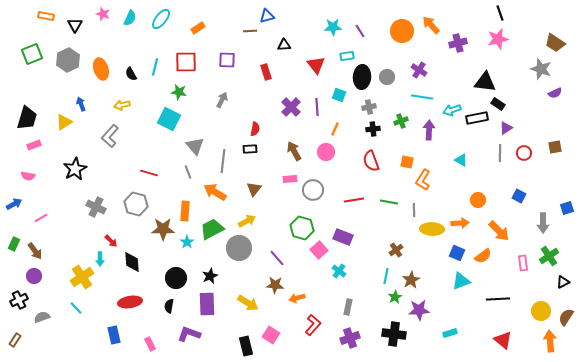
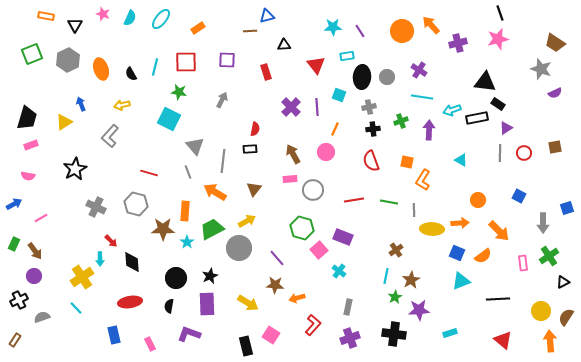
pink rectangle at (34, 145): moved 3 px left
brown arrow at (294, 151): moved 1 px left, 3 px down
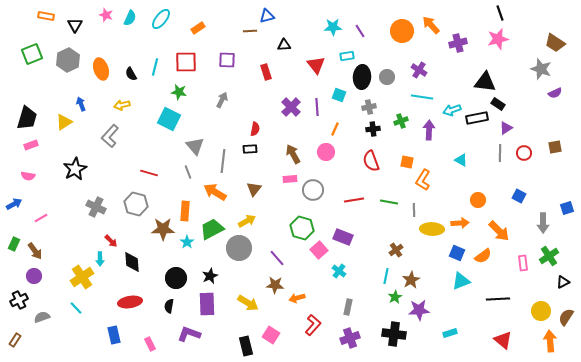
pink star at (103, 14): moved 3 px right, 1 px down
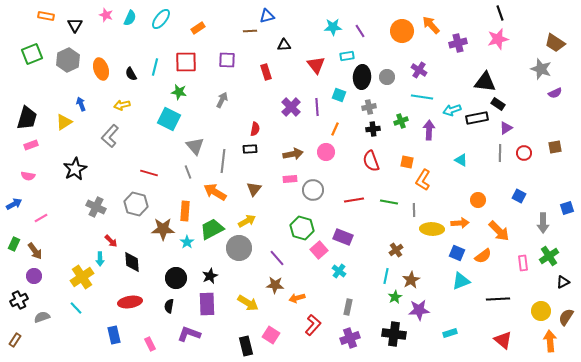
brown arrow at (293, 154): rotated 108 degrees clockwise
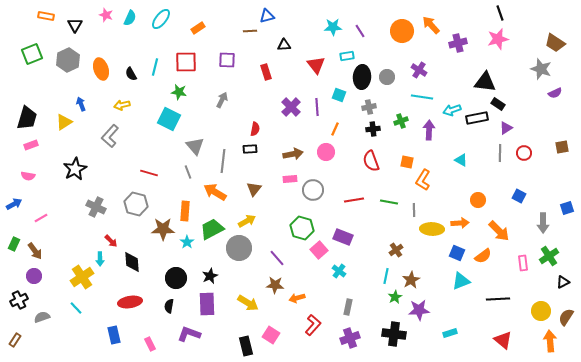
brown square at (555, 147): moved 7 px right
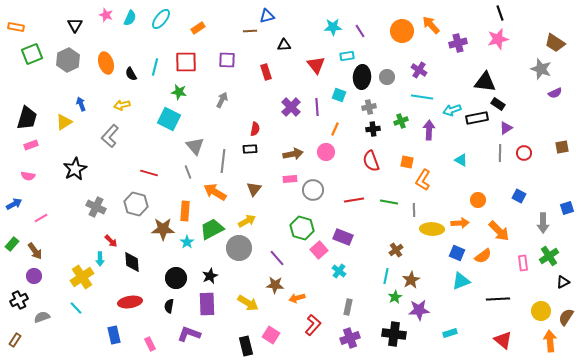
orange rectangle at (46, 16): moved 30 px left, 11 px down
orange ellipse at (101, 69): moved 5 px right, 6 px up
green rectangle at (14, 244): moved 2 px left; rotated 16 degrees clockwise
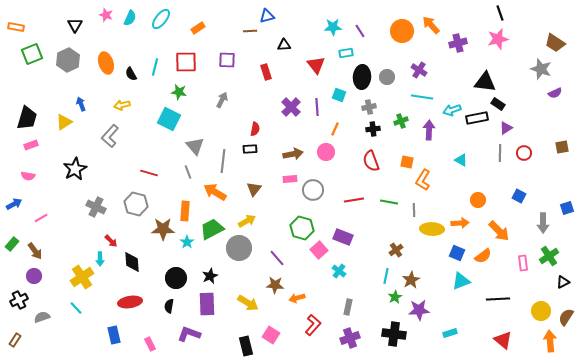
cyan rectangle at (347, 56): moved 1 px left, 3 px up
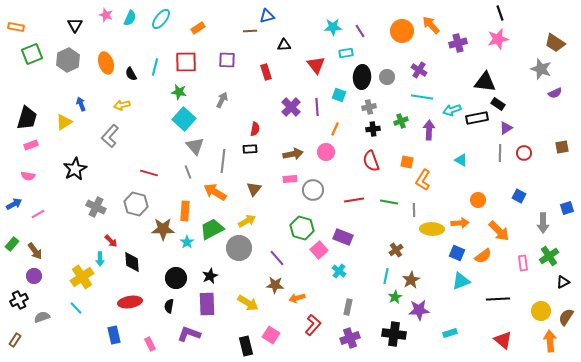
cyan square at (169, 119): moved 15 px right; rotated 15 degrees clockwise
pink line at (41, 218): moved 3 px left, 4 px up
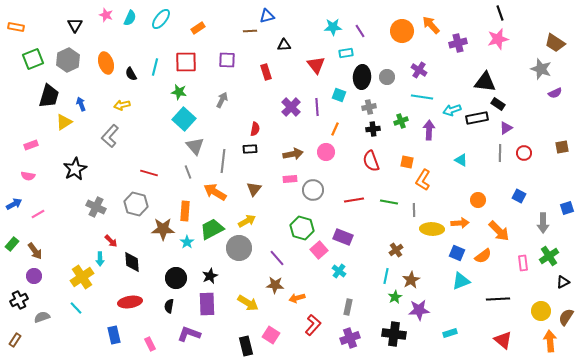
green square at (32, 54): moved 1 px right, 5 px down
black trapezoid at (27, 118): moved 22 px right, 22 px up
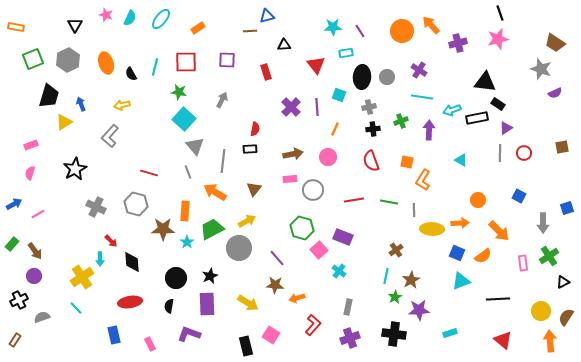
pink circle at (326, 152): moved 2 px right, 5 px down
pink semicircle at (28, 176): moved 2 px right, 3 px up; rotated 96 degrees clockwise
